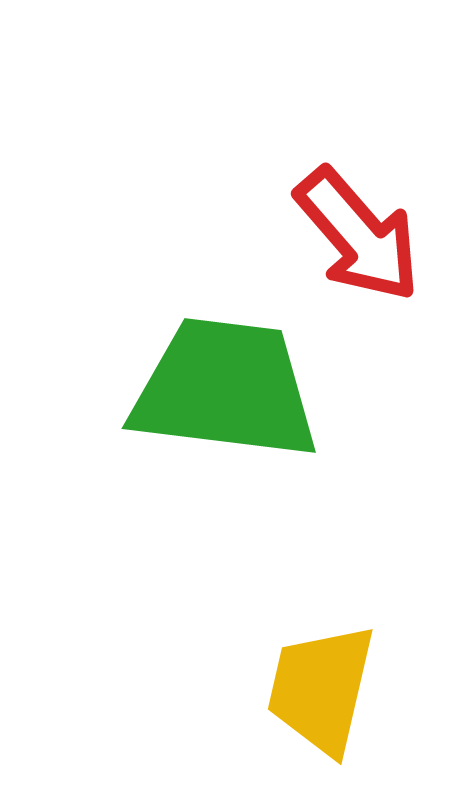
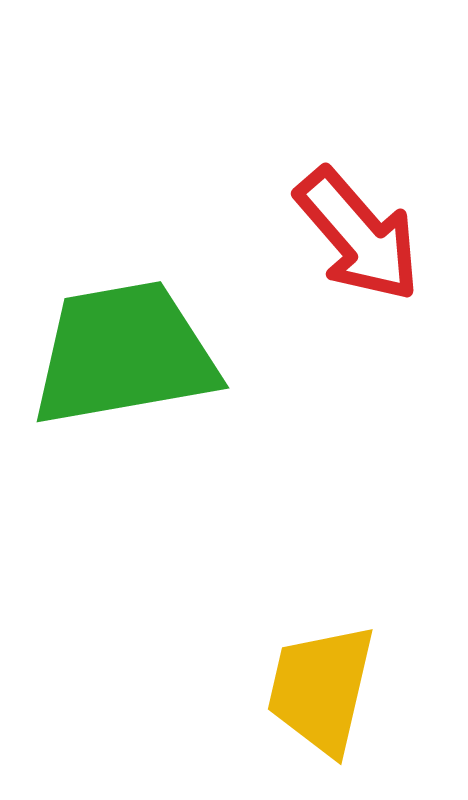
green trapezoid: moved 101 px left, 35 px up; rotated 17 degrees counterclockwise
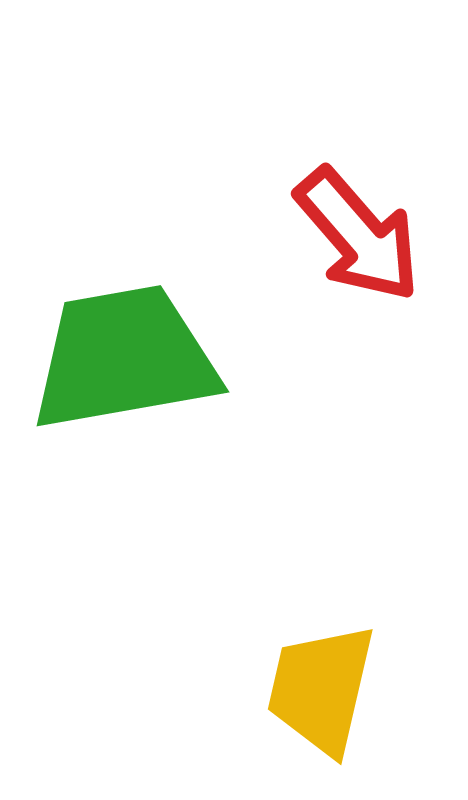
green trapezoid: moved 4 px down
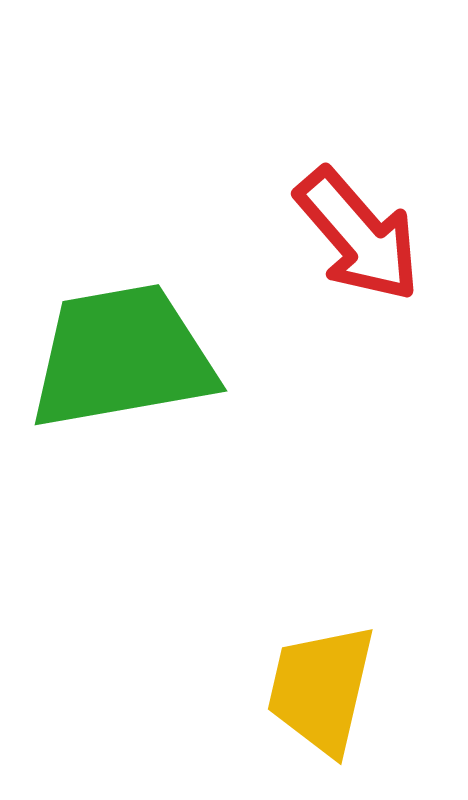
green trapezoid: moved 2 px left, 1 px up
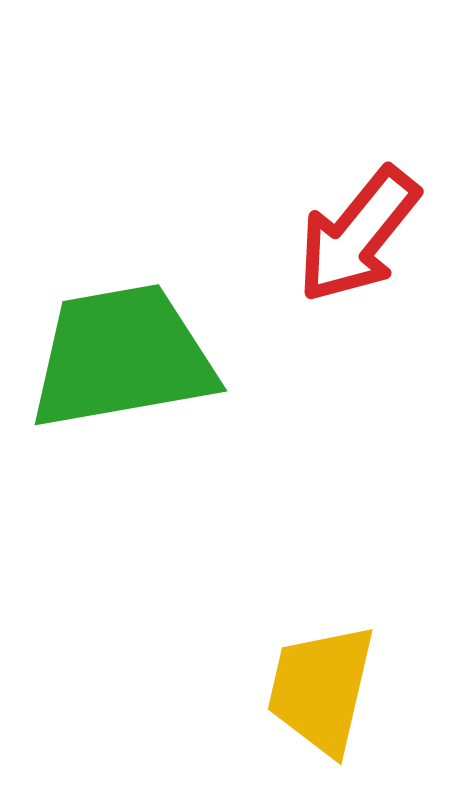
red arrow: rotated 80 degrees clockwise
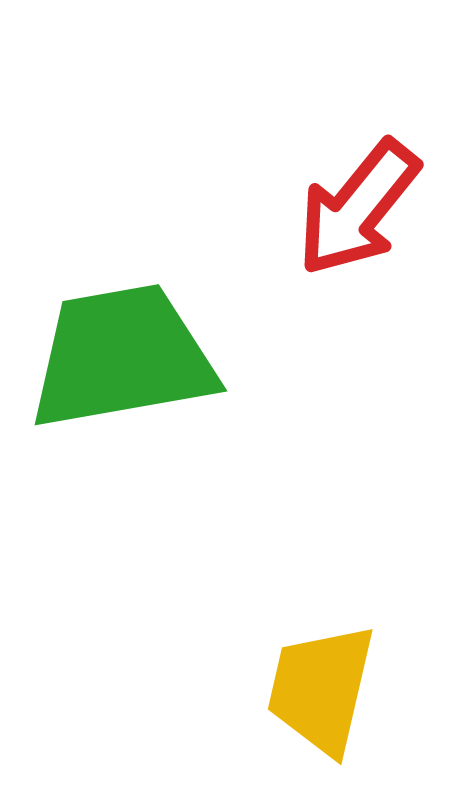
red arrow: moved 27 px up
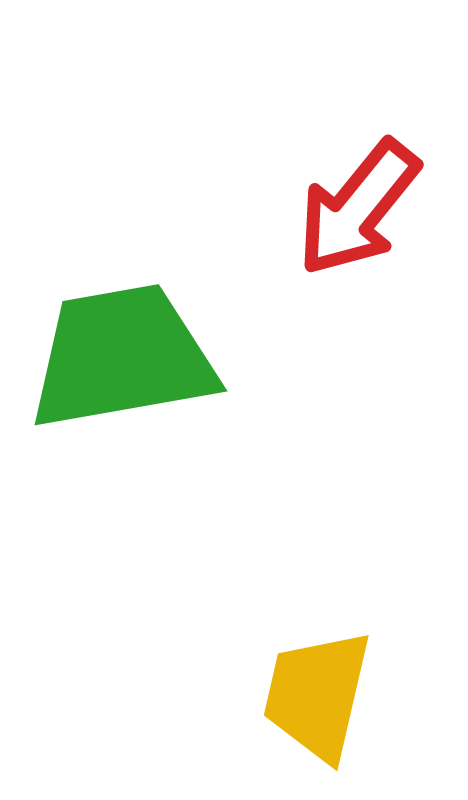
yellow trapezoid: moved 4 px left, 6 px down
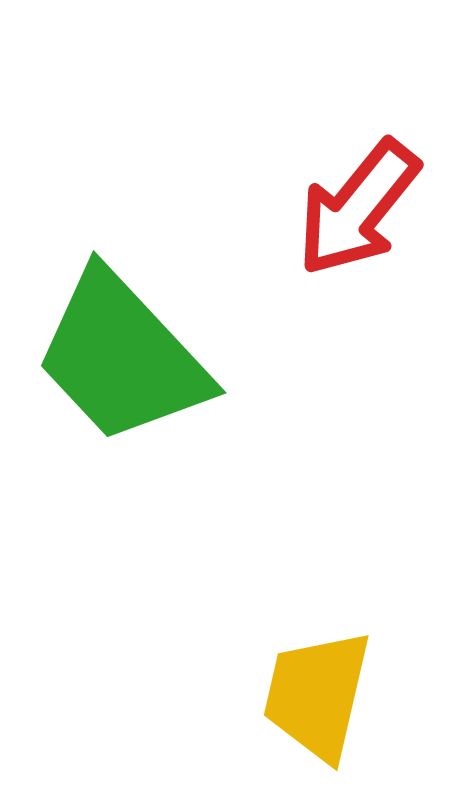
green trapezoid: rotated 123 degrees counterclockwise
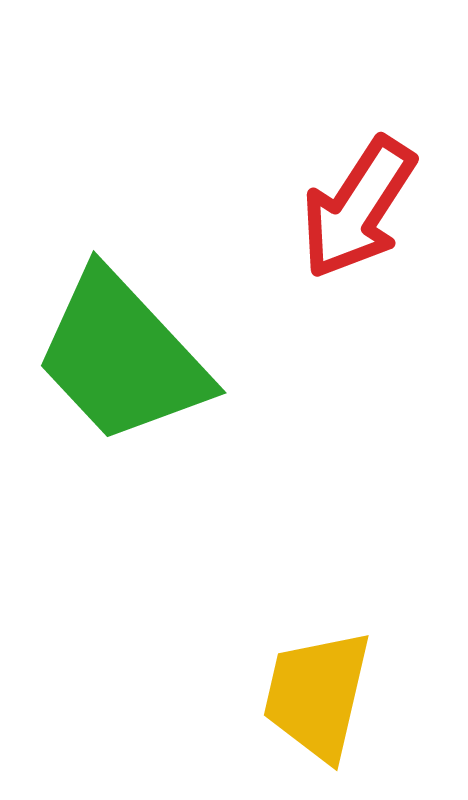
red arrow: rotated 6 degrees counterclockwise
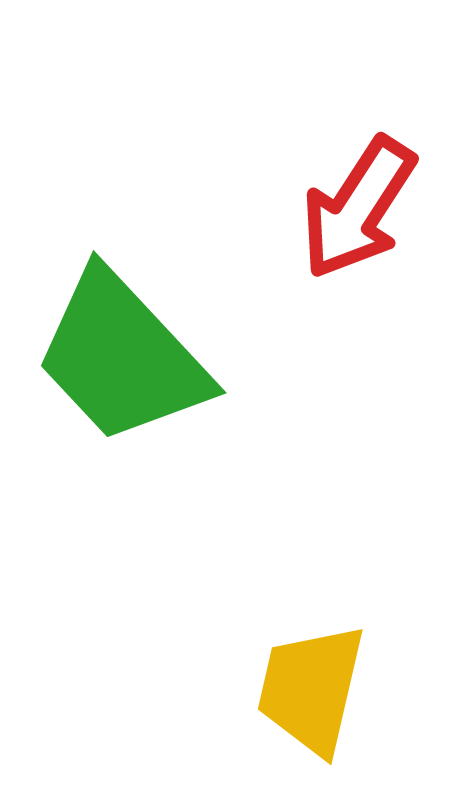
yellow trapezoid: moved 6 px left, 6 px up
